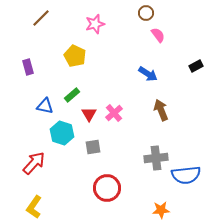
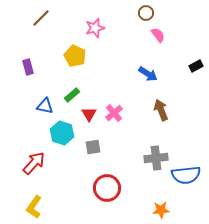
pink star: moved 4 px down
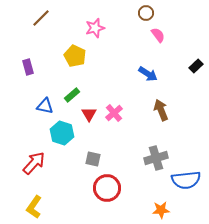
black rectangle: rotated 16 degrees counterclockwise
gray square: moved 12 px down; rotated 21 degrees clockwise
gray cross: rotated 10 degrees counterclockwise
blue semicircle: moved 5 px down
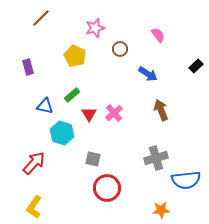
brown circle: moved 26 px left, 36 px down
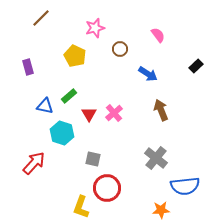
green rectangle: moved 3 px left, 1 px down
gray cross: rotated 35 degrees counterclockwise
blue semicircle: moved 1 px left, 6 px down
yellow L-shape: moved 47 px right; rotated 15 degrees counterclockwise
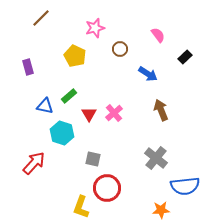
black rectangle: moved 11 px left, 9 px up
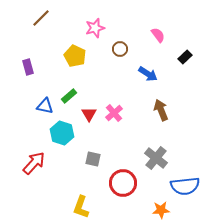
red circle: moved 16 px right, 5 px up
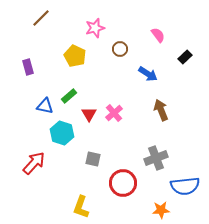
gray cross: rotated 30 degrees clockwise
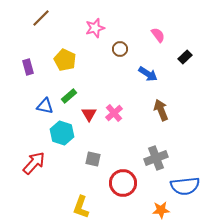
yellow pentagon: moved 10 px left, 4 px down
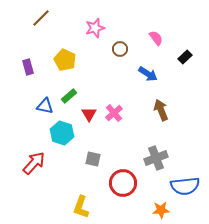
pink semicircle: moved 2 px left, 3 px down
